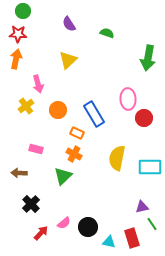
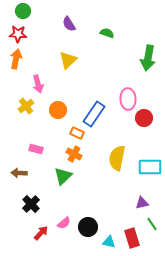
blue rectangle: rotated 65 degrees clockwise
purple triangle: moved 4 px up
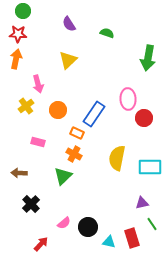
pink rectangle: moved 2 px right, 7 px up
red arrow: moved 11 px down
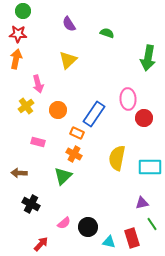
black cross: rotated 18 degrees counterclockwise
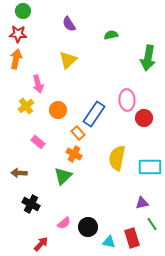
green semicircle: moved 4 px right, 2 px down; rotated 32 degrees counterclockwise
pink ellipse: moved 1 px left, 1 px down
orange rectangle: moved 1 px right; rotated 24 degrees clockwise
pink rectangle: rotated 24 degrees clockwise
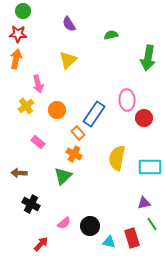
orange circle: moved 1 px left
purple triangle: moved 2 px right
black circle: moved 2 px right, 1 px up
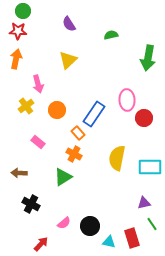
red star: moved 3 px up
green triangle: moved 1 px down; rotated 12 degrees clockwise
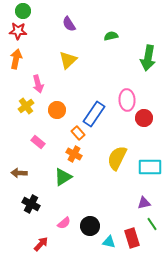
green semicircle: moved 1 px down
yellow semicircle: rotated 15 degrees clockwise
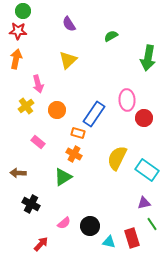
green semicircle: rotated 16 degrees counterclockwise
orange rectangle: rotated 32 degrees counterclockwise
cyan rectangle: moved 3 px left, 3 px down; rotated 35 degrees clockwise
brown arrow: moved 1 px left
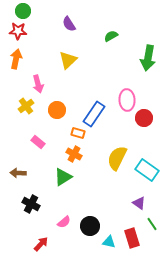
purple triangle: moved 5 px left; rotated 48 degrees clockwise
pink semicircle: moved 1 px up
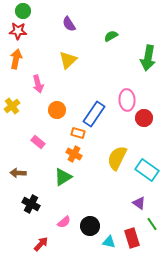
yellow cross: moved 14 px left
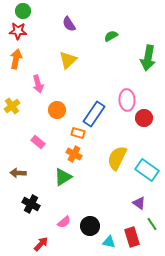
red rectangle: moved 1 px up
